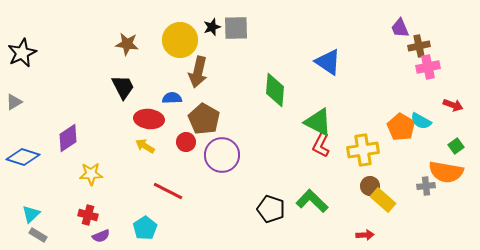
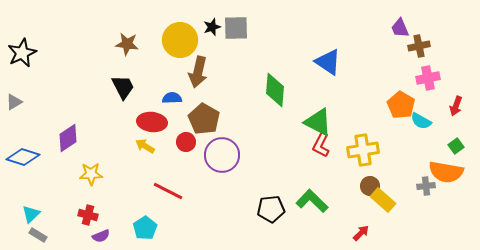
pink cross at (428, 67): moved 11 px down
red arrow at (453, 105): moved 3 px right, 1 px down; rotated 90 degrees clockwise
red ellipse at (149, 119): moved 3 px right, 3 px down
orange pentagon at (401, 127): moved 22 px up
black pentagon at (271, 209): rotated 24 degrees counterclockwise
red arrow at (365, 235): moved 4 px left, 2 px up; rotated 42 degrees counterclockwise
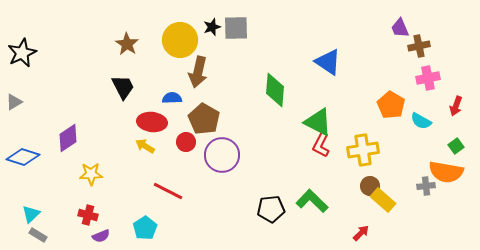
brown star at (127, 44): rotated 25 degrees clockwise
orange pentagon at (401, 105): moved 10 px left
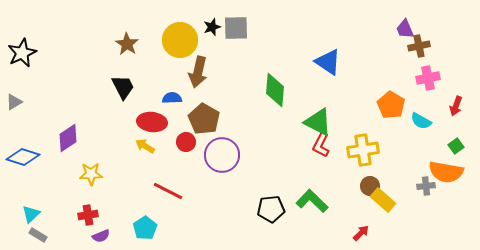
purple trapezoid at (400, 28): moved 5 px right, 1 px down
red cross at (88, 215): rotated 24 degrees counterclockwise
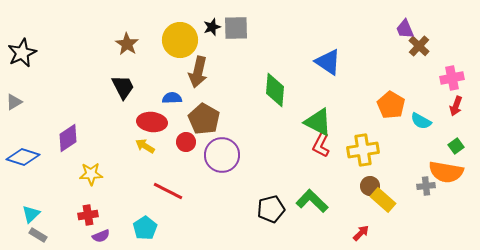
brown cross at (419, 46): rotated 35 degrees counterclockwise
pink cross at (428, 78): moved 24 px right
black pentagon at (271, 209): rotated 8 degrees counterclockwise
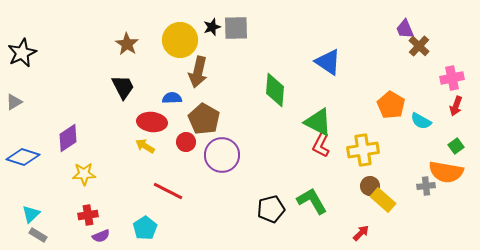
yellow star at (91, 174): moved 7 px left
green L-shape at (312, 201): rotated 16 degrees clockwise
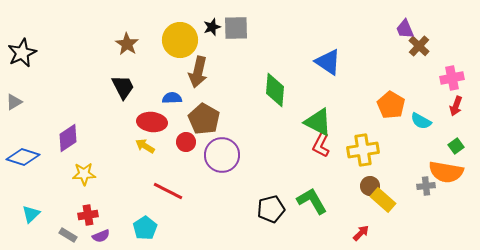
gray rectangle at (38, 235): moved 30 px right
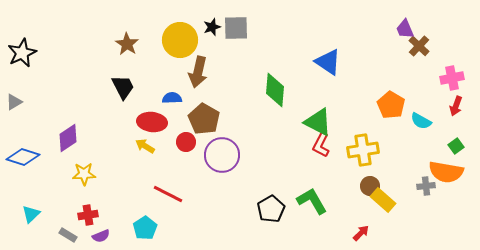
red line at (168, 191): moved 3 px down
black pentagon at (271, 209): rotated 16 degrees counterclockwise
